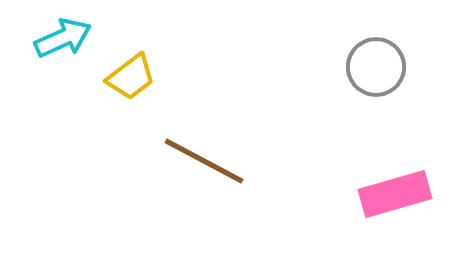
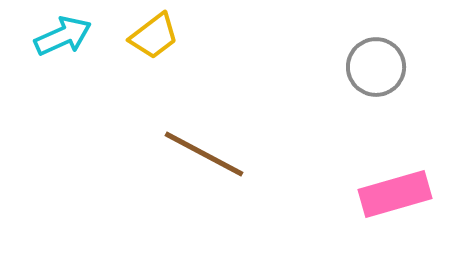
cyan arrow: moved 2 px up
yellow trapezoid: moved 23 px right, 41 px up
brown line: moved 7 px up
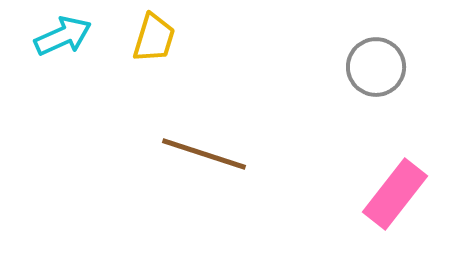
yellow trapezoid: moved 2 px down; rotated 36 degrees counterclockwise
brown line: rotated 10 degrees counterclockwise
pink rectangle: rotated 36 degrees counterclockwise
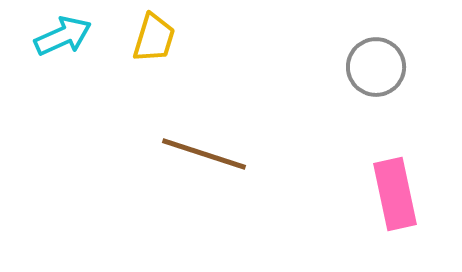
pink rectangle: rotated 50 degrees counterclockwise
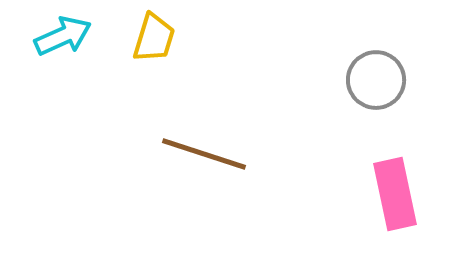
gray circle: moved 13 px down
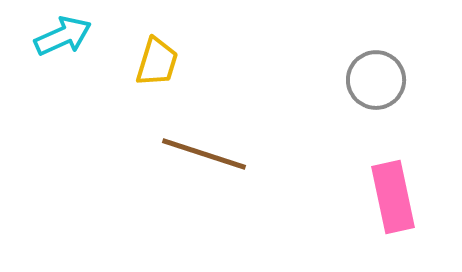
yellow trapezoid: moved 3 px right, 24 px down
pink rectangle: moved 2 px left, 3 px down
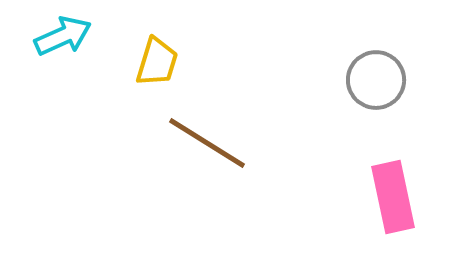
brown line: moved 3 px right, 11 px up; rotated 14 degrees clockwise
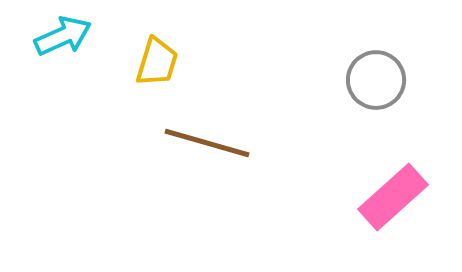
brown line: rotated 16 degrees counterclockwise
pink rectangle: rotated 60 degrees clockwise
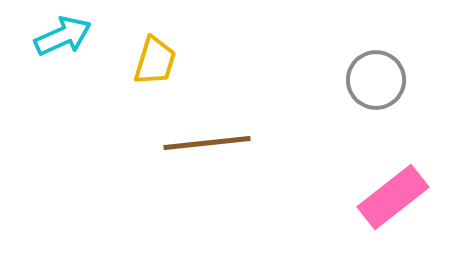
yellow trapezoid: moved 2 px left, 1 px up
brown line: rotated 22 degrees counterclockwise
pink rectangle: rotated 4 degrees clockwise
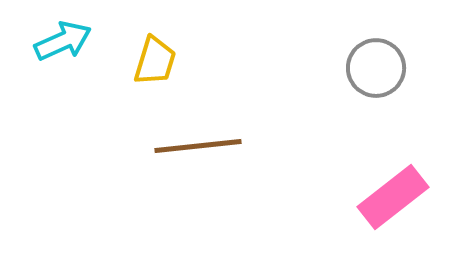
cyan arrow: moved 5 px down
gray circle: moved 12 px up
brown line: moved 9 px left, 3 px down
